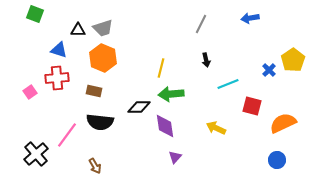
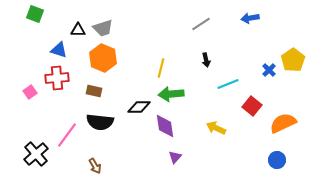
gray line: rotated 30 degrees clockwise
red square: rotated 24 degrees clockwise
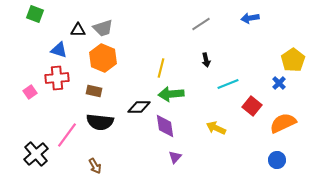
blue cross: moved 10 px right, 13 px down
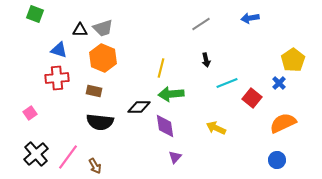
black triangle: moved 2 px right
cyan line: moved 1 px left, 1 px up
pink square: moved 21 px down
red square: moved 8 px up
pink line: moved 1 px right, 22 px down
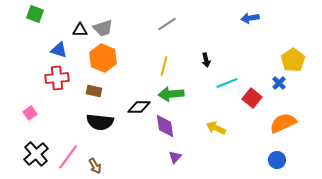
gray line: moved 34 px left
yellow line: moved 3 px right, 2 px up
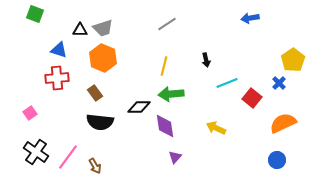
brown rectangle: moved 1 px right, 2 px down; rotated 42 degrees clockwise
black cross: moved 2 px up; rotated 15 degrees counterclockwise
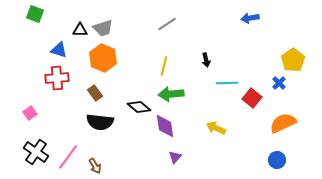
cyan line: rotated 20 degrees clockwise
black diamond: rotated 40 degrees clockwise
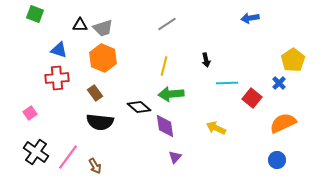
black triangle: moved 5 px up
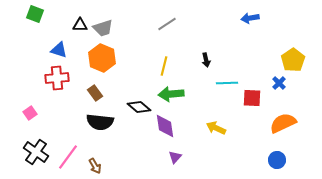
orange hexagon: moved 1 px left
red square: rotated 36 degrees counterclockwise
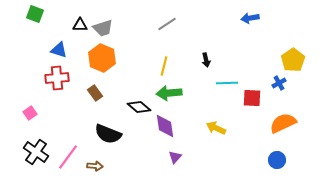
blue cross: rotated 16 degrees clockwise
green arrow: moved 2 px left, 1 px up
black semicircle: moved 8 px right, 12 px down; rotated 16 degrees clockwise
brown arrow: rotated 56 degrees counterclockwise
